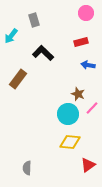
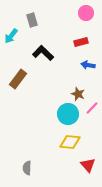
gray rectangle: moved 2 px left
red triangle: rotated 35 degrees counterclockwise
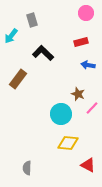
cyan circle: moved 7 px left
yellow diamond: moved 2 px left, 1 px down
red triangle: rotated 21 degrees counterclockwise
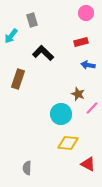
brown rectangle: rotated 18 degrees counterclockwise
red triangle: moved 1 px up
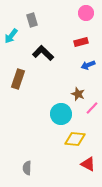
blue arrow: rotated 32 degrees counterclockwise
yellow diamond: moved 7 px right, 4 px up
